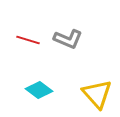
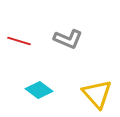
red line: moved 9 px left, 1 px down
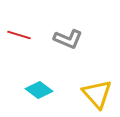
red line: moved 6 px up
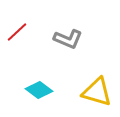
red line: moved 2 px left, 3 px up; rotated 60 degrees counterclockwise
yellow triangle: moved 2 px up; rotated 32 degrees counterclockwise
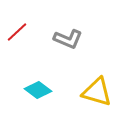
cyan diamond: moved 1 px left
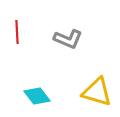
red line: rotated 50 degrees counterclockwise
cyan diamond: moved 1 px left, 6 px down; rotated 16 degrees clockwise
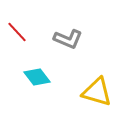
red line: rotated 40 degrees counterclockwise
cyan diamond: moved 19 px up
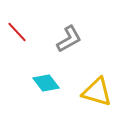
gray L-shape: moved 1 px right; rotated 52 degrees counterclockwise
cyan diamond: moved 9 px right, 6 px down
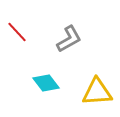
yellow triangle: rotated 20 degrees counterclockwise
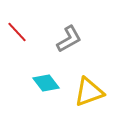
yellow triangle: moved 8 px left; rotated 16 degrees counterclockwise
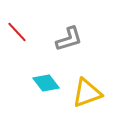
gray L-shape: rotated 12 degrees clockwise
yellow triangle: moved 2 px left, 1 px down
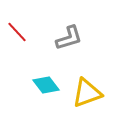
gray L-shape: moved 1 px up
cyan diamond: moved 2 px down
